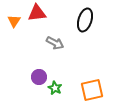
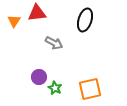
gray arrow: moved 1 px left
orange square: moved 2 px left, 1 px up
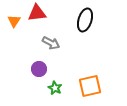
gray arrow: moved 3 px left
purple circle: moved 8 px up
orange square: moved 3 px up
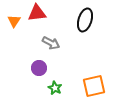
purple circle: moved 1 px up
orange square: moved 4 px right
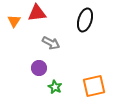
green star: moved 1 px up
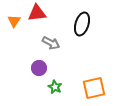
black ellipse: moved 3 px left, 4 px down
orange square: moved 2 px down
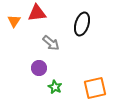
gray arrow: rotated 12 degrees clockwise
orange square: moved 1 px right
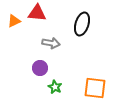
red triangle: rotated 12 degrees clockwise
orange triangle: rotated 32 degrees clockwise
gray arrow: rotated 30 degrees counterclockwise
purple circle: moved 1 px right
orange square: rotated 20 degrees clockwise
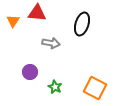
orange triangle: moved 1 px left; rotated 32 degrees counterclockwise
purple circle: moved 10 px left, 4 px down
orange square: rotated 20 degrees clockwise
